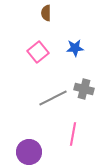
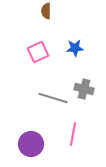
brown semicircle: moved 2 px up
pink square: rotated 15 degrees clockwise
gray line: rotated 44 degrees clockwise
purple circle: moved 2 px right, 8 px up
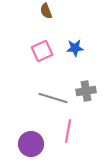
brown semicircle: rotated 21 degrees counterclockwise
pink square: moved 4 px right, 1 px up
gray cross: moved 2 px right, 2 px down; rotated 24 degrees counterclockwise
pink line: moved 5 px left, 3 px up
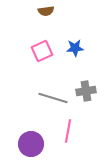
brown semicircle: rotated 77 degrees counterclockwise
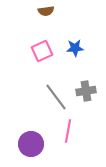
gray line: moved 3 px right, 1 px up; rotated 36 degrees clockwise
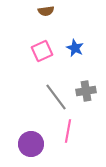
blue star: rotated 30 degrees clockwise
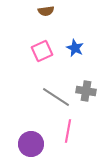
gray cross: rotated 18 degrees clockwise
gray line: rotated 20 degrees counterclockwise
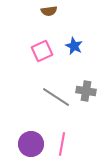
brown semicircle: moved 3 px right
blue star: moved 1 px left, 2 px up
pink line: moved 6 px left, 13 px down
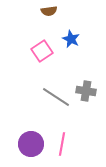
blue star: moved 3 px left, 7 px up
pink square: rotated 10 degrees counterclockwise
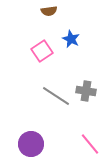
gray line: moved 1 px up
pink line: moved 28 px right; rotated 50 degrees counterclockwise
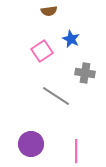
gray cross: moved 1 px left, 18 px up
pink line: moved 14 px left, 7 px down; rotated 40 degrees clockwise
